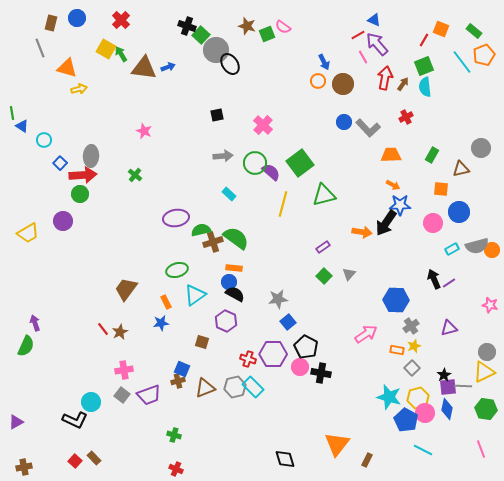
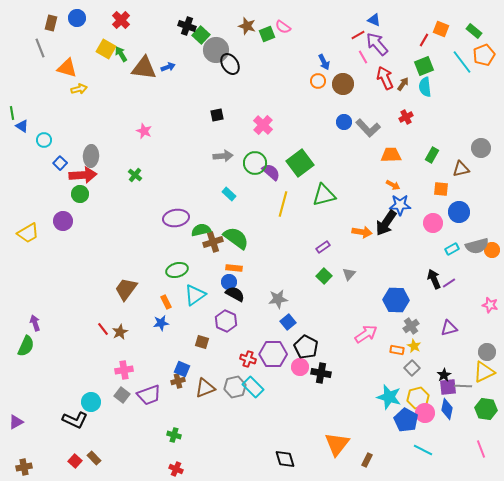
red arrow at (385, 78): rotated 35 degrees counterclockwise
yellow star at (414, 346): rotated 24 degrees counterclockwise
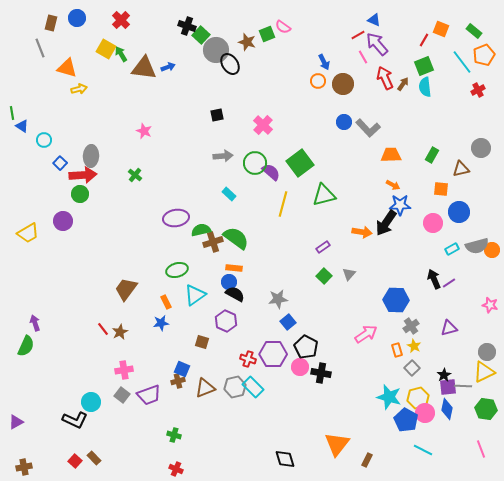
brown star at (247, 26): moved 16 px down
red cross at (406, 117): moved 72 px right, 27 px up
orange rectangle at (397, 350): rotated 64 degrees clockwise
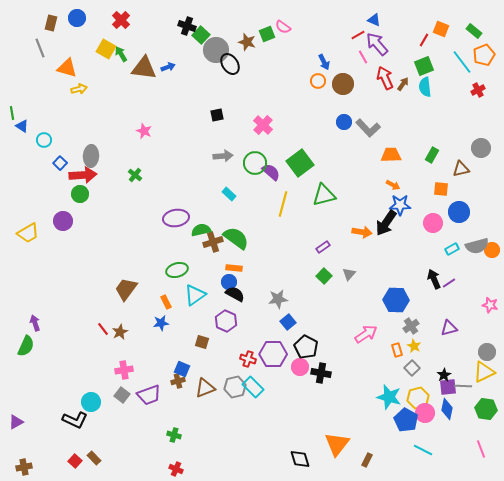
black diamond at (285, 459): moved 15 px right
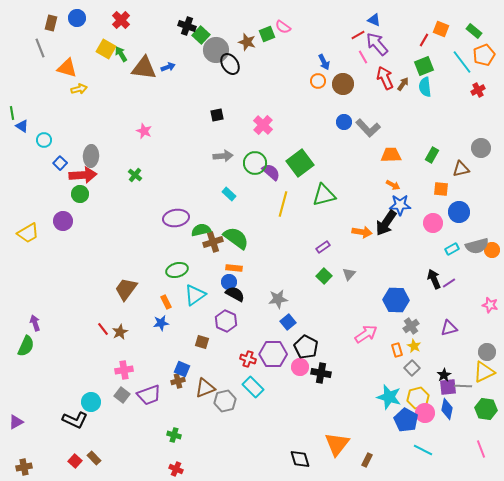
gray hexagon at (235, 387): moved 10 px left, 14 px down
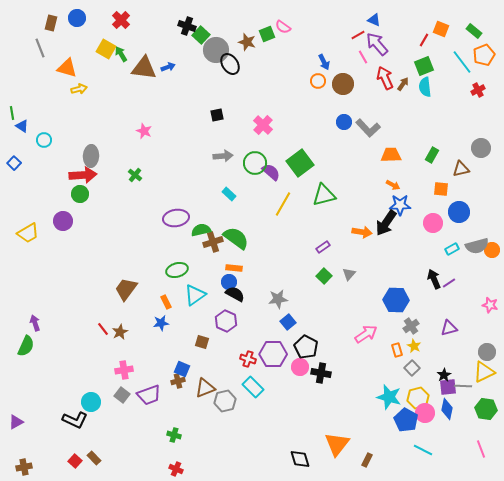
blue square at (60, 163): moved 46 px left
yellow line at (283, 204): rotated 15 degrees clockwise
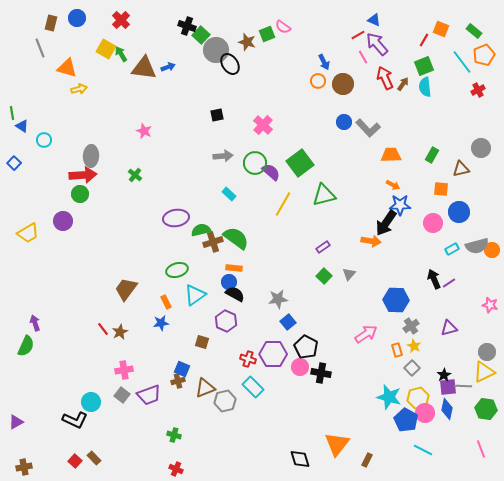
orange arrow at (362, 232): moved 9 px right, 9 px down
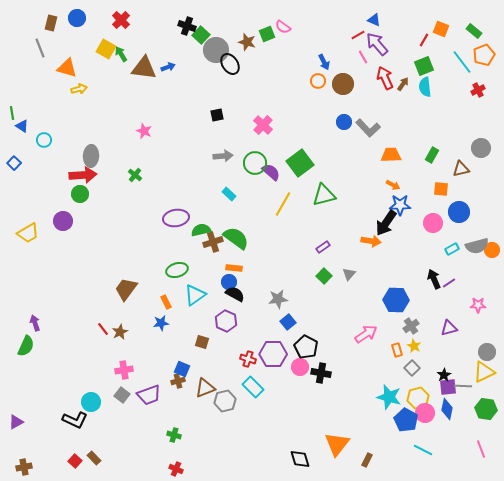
pink star at (490, 305): moved 12 px left; rotated 14 degrees counterclockwise
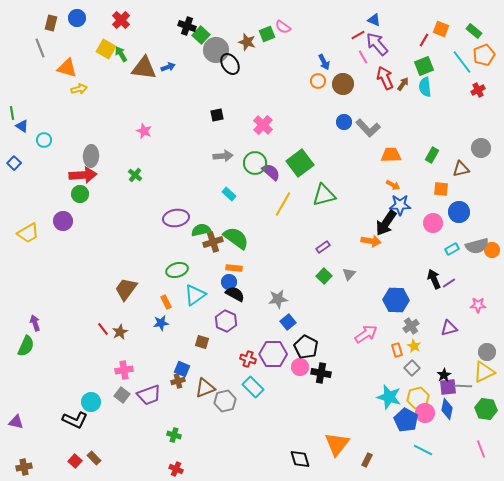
purple triangle at (16, 422): rotated 42 degrees clockwise
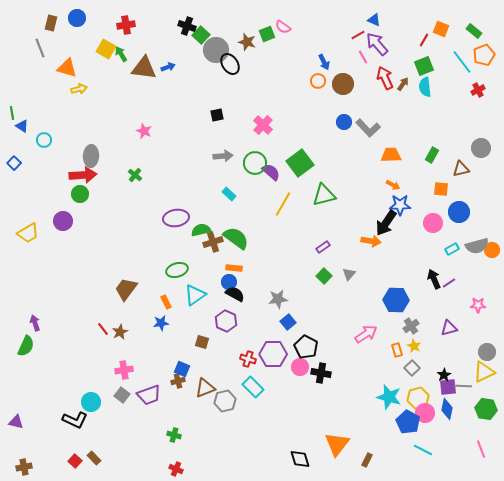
red cross at (121, 20): moved 5 px right, 5 px down; rotated 36 degrees clockwise
blue pentagon at (406, 420): moved 2 px right, 2 px down
